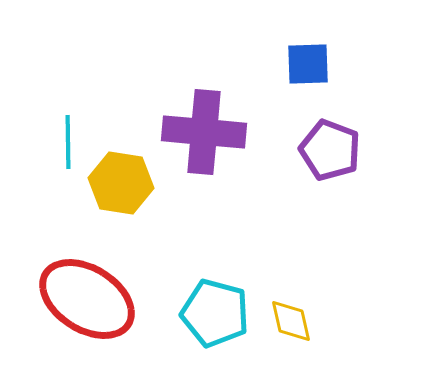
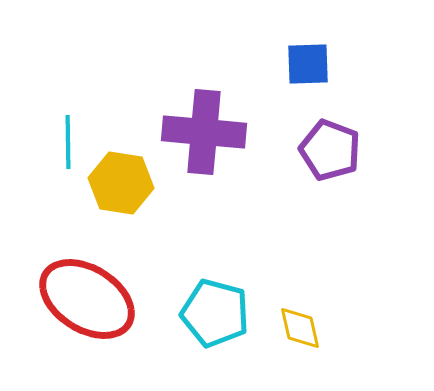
yellow diamond: moved 9 px right, 7 px down
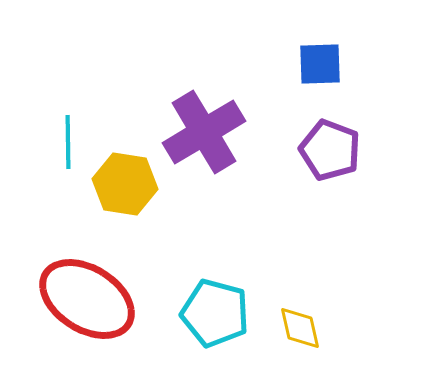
blue square: moved 12 px right
purple cross: rotated 36 degrees counterclockwise
yellow hexagon: moved 4 px right, 1 px down
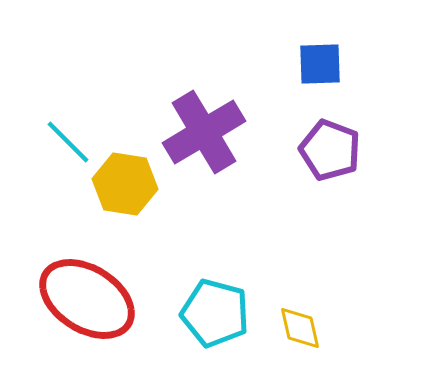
cyan line: rotated 44 degrees counterclockwise
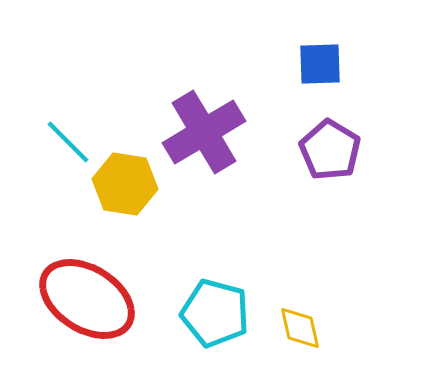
purple pentagon: rotated 10 degrees clockwise
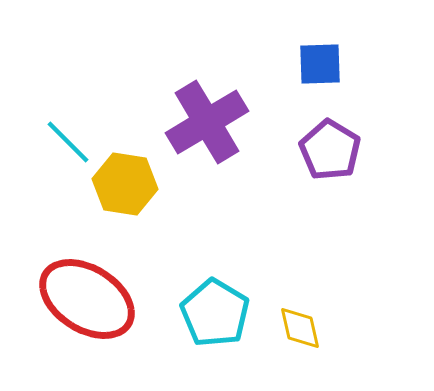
purple cross: moved 3 px right, 10 px up
cyan pentagon: rotated 16 degrees clockwise
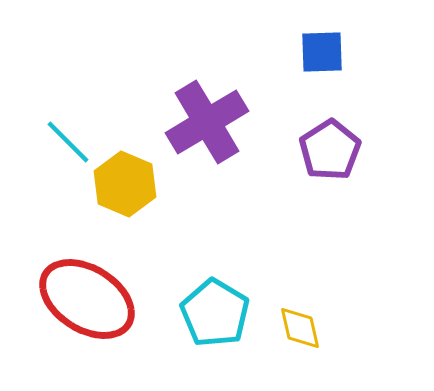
blue square: moved 2 px right, 12 px up
purple pentagon: rotated 8 degrees clockwise
yellow hexagon: rotated 14 degrees clockwise
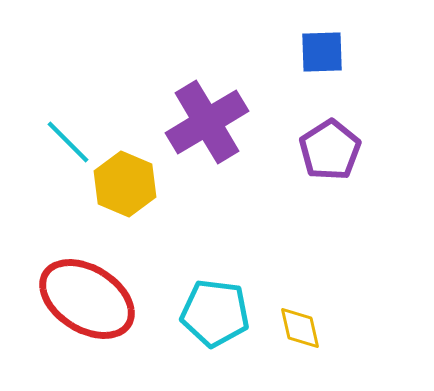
cyan pentagon: rotated 24 degrees counterclockwise
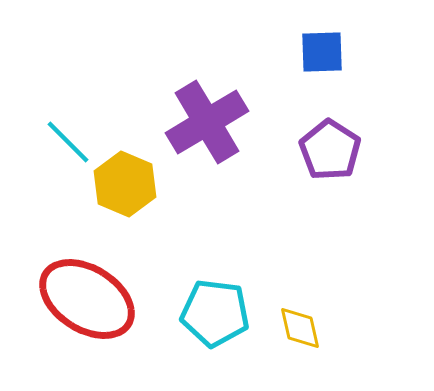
purple pentagon: rotated 6 degrees counterclockwise
